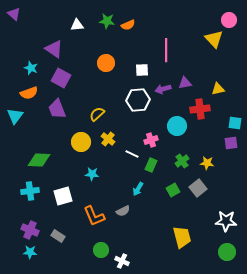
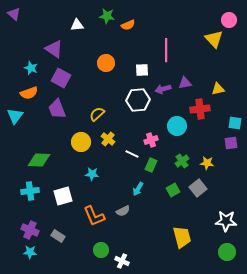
green star at (107, 21): moved 5 px up
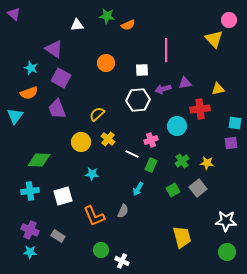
gray semicircle at (123, 211): rotated 40 degrees counterclockwise
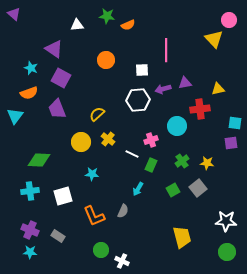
orange circle at (106, 63): moved 3 px up
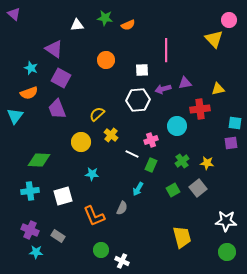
green star at (107, 16): moved 2 px left, 2 px down
yellow cross at (108, 139): moved 3 px right, 4 px up
gray semicircle at (123, 211): moved 1 px left, 3 px up
cyan star at (30, 252): moved 6 px right
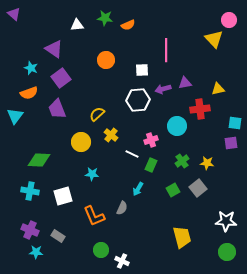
purple square at (61, 78): rotated 24 degrees clockwise
cyan cross at (30, 191): rotated 18 degrees clockwise
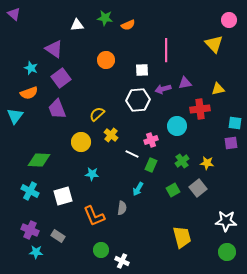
yellow triangle at (214, 39): moved 5 px down
cyan cross at (30, 191): rotated 18 degrees clockwise
gray semicircle at (122, 208): rotated 16 degrees counterclockwise
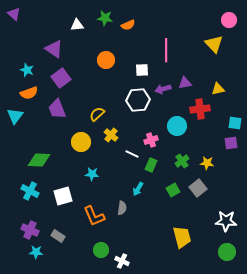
cyan star at (31, 68): moved 4 px left, 2 px down
